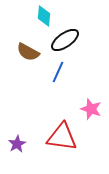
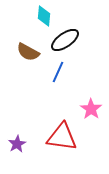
pink star: rotated 15 degrees clockwise
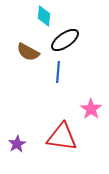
blue line: rotated 20 degrees counterclockwise
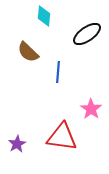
black ellipse: moved 22 px right, 6 px up
brown semicircle: rotated 15 degrees clockwise
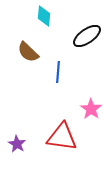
black ellipse: moved 2 px down
purple star: rotated 12 degrees counterclockwise
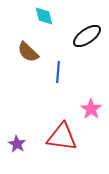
cyan diamond: rotated 20 degrees counterclockwise
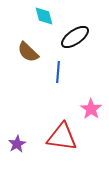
black ellipse: moved 12 px left, 1 px down
purple star: rotated 12 degrees clockwise
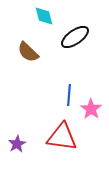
blue line: moved 11 px right, 23 px down
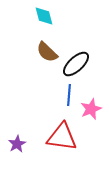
black ellipse: moved 1 px right, 27 px down; rotated 8 degrees counterclockwise
brown semicircle: moved 19 px right
pink star: rotated 15 degrees clockwise
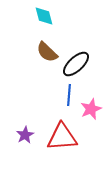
red triangle: rotated 12 degrees counterclockwise
purple star: moved 8 px right, 9 px up
